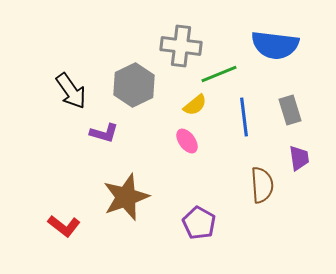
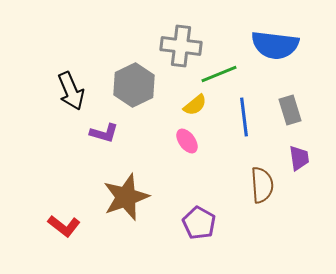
black arrow: rotated 12 degrees clockwise
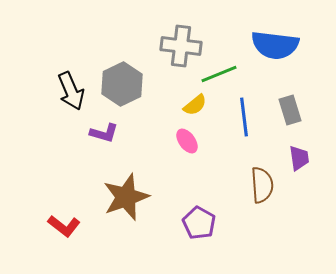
gray hexagon: moved 12 px left, 1 px up
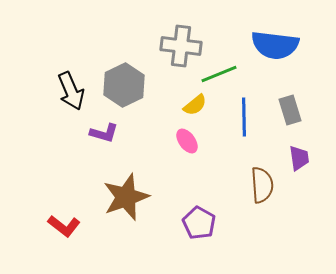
gray hexagon: moved 2 px right, 1 px down
blue line: rotated 6 degrees clockwise
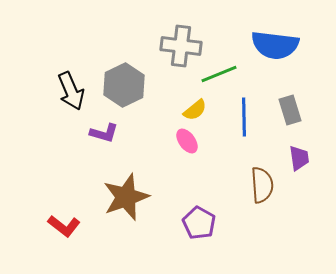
yellow semicircle: moved 5 px down
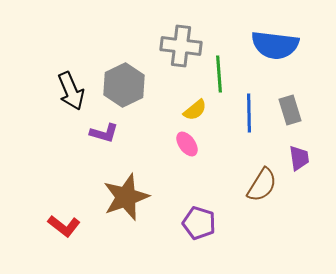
green line: rotated 72 degrees counterclockwise
blue line: moved 5 px right, 4 px up
pink ellipse: moved 3 px down
brown semicircle: rotated 36 degrees clockwise
purple pentagon: rotated 12 degrees counterclockwise
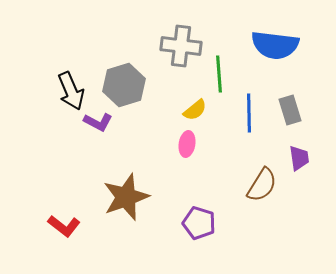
gray hexagon: rotated 9 degrees clockwise
purple L-shape: moved 6 px left, 11 px up; rotated 12 degrees clockwise
pink ellipse: rotated 45 degrees clockwise
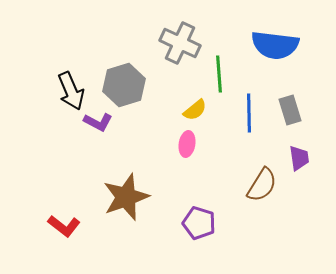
gray cross: moved 1 px left, 3 px up; rotated 18 degrees clockwise
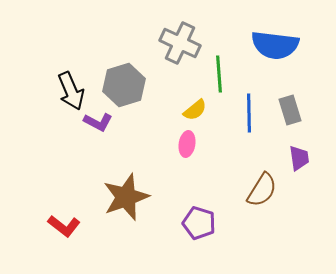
brown semicircle: moved 5 px down
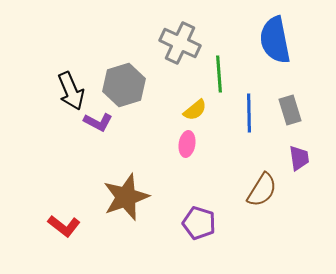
blue semicircle: moved 5 px up; rotated 72 degrees clockwise
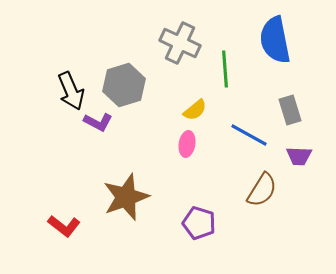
green line: moved 6 px right, 5 px up
blue line: moved 22 px down; rotated 60 degrees counterclockwise
purple trapezoid: moved 2 px up; rotated 100 degrees clockwise
